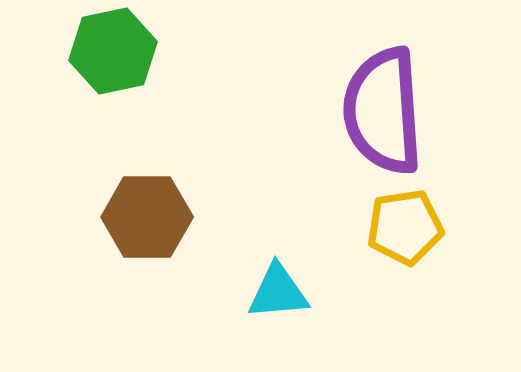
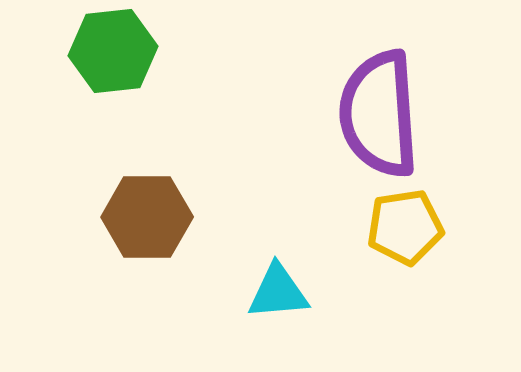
green hexagon: rotated 6 degrees clockwise
purple semicircle: moved 4 px left, 3 px down
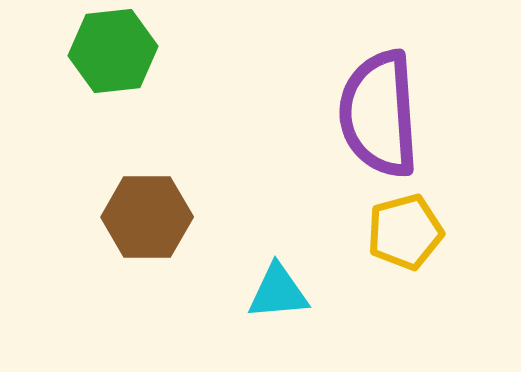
yellow pentagon: moved 5 px down; rotated 6 degrees counterclockwise
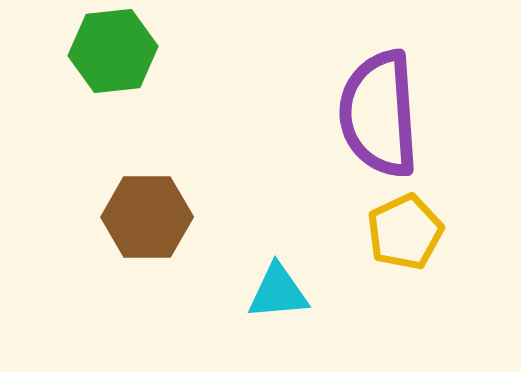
yellow pentagon: rotated 10 degrees counterclockwise
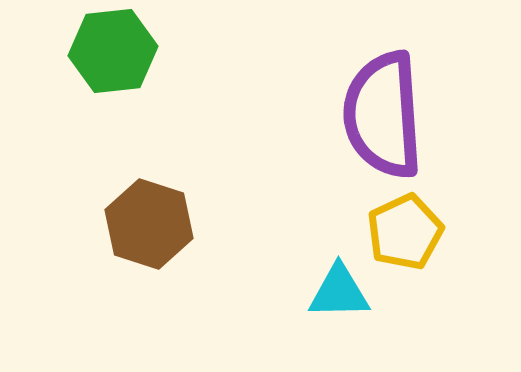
purple semicircle: moved 4 px right, 1 px down
brown hexagon: moved 2 px right, 7 px down; rotated 18 degrees clockwise
cyan triangle: moved 61 px right; rotated 4 degrees clockwise
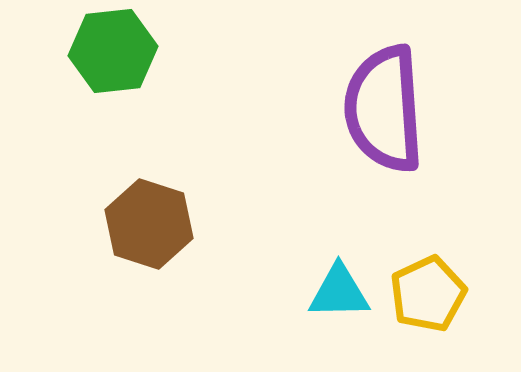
purple semicircle: moved 1 px right, 6 px up
yellow pentagon: moved 23 px right, 62 px down
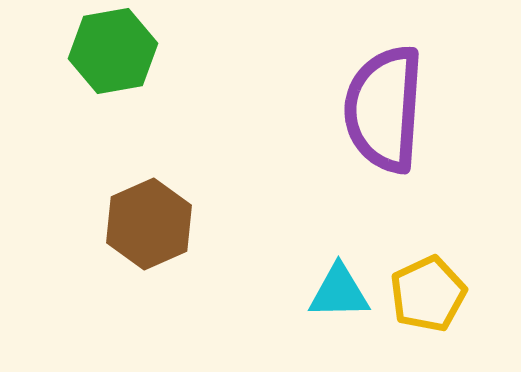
green hexagon: rotated 4 degrees counterclockwise
purple semicircle: rotated 8 degrees clockwise
brown hexagon: rotated 18 degrees clockwise
